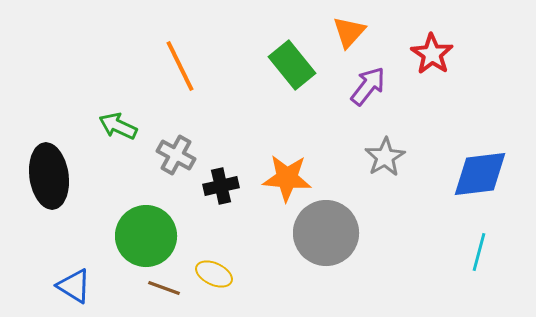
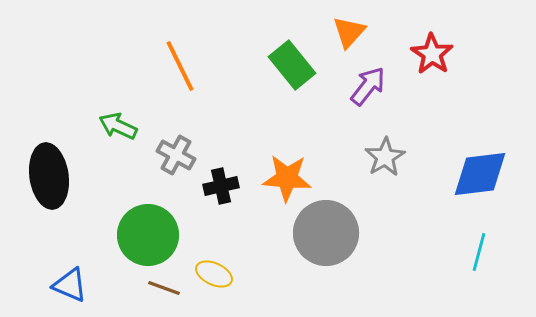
green circle: moved 2 px right, 1 px up
blue triangle: moved 4 px left, 1 px up; rotated 9 degrees counterclockwise
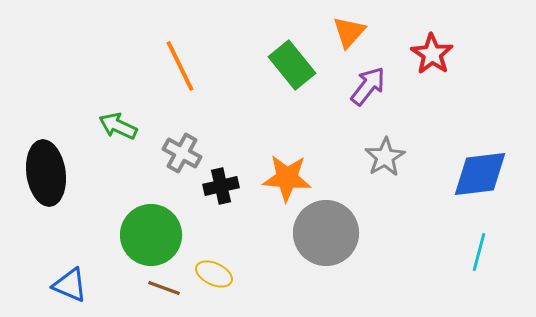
gray cross: moved 6 px right, 2 px up
black ellipse: moved 3 px left, 3 px up
green circle: moved 3 px right
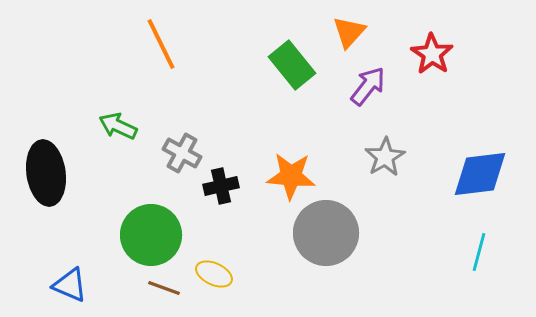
orange line: moved 19 px left, 22 px up
orange star: moved 4 px right, 2 px up
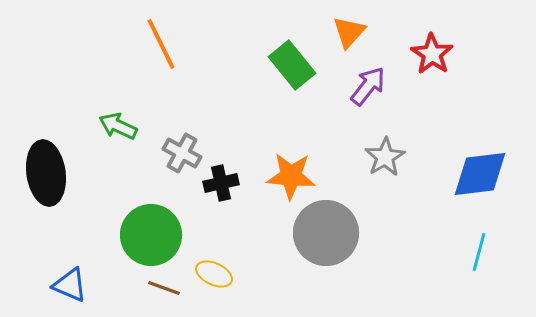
black cross: moved 3 px up
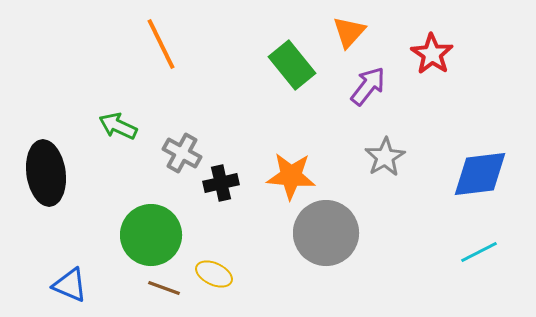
cyan line: rotated 48 degrees clockwise
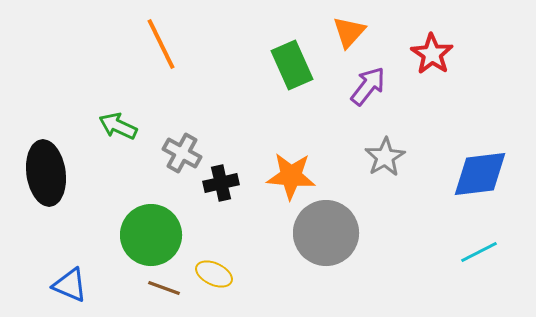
green rectangle: rotated 15 degrees clockwise
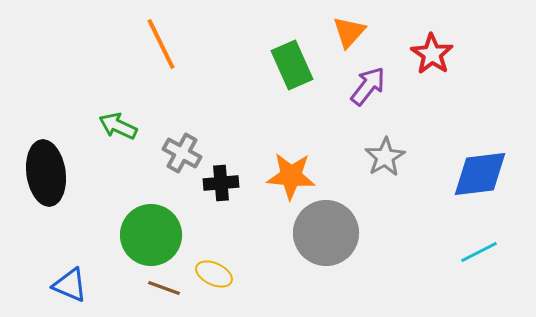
black cross: rotated 8 degrees clockwise
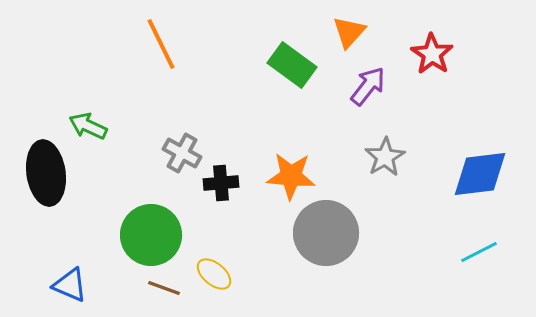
green rectangle: rotated 30 degrees counterclockwise
green arrow: moved 30 px left
yellow ellipse: rotated 15 degrees clockwise
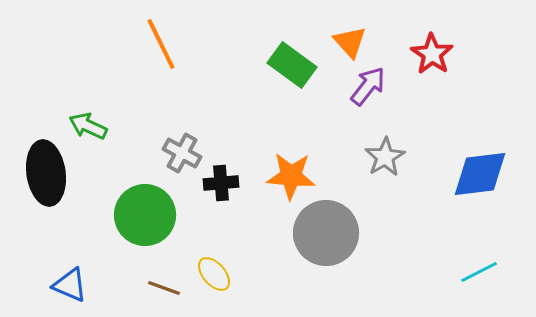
orange triangle: moved 1 px right, 10 px down; rotated 24 degrees counterclockwise
green circle: moved 6 px left, 20 px up
cyan line: moved 20 px down
yellow ellipse: rotated 9 degrees clockwise
